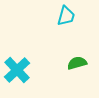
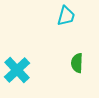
green semicircle: rotated 72 degrees counterclockwise
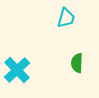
cyan trapezoid: moved 2 px down
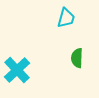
green semicircle: moved 5 px up
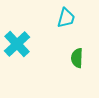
cyan cross: moved 26 px up
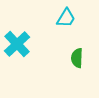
cyan trapezoid: rotated 15 degrees clockwise
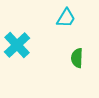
cyan cross: moved 1 px down
